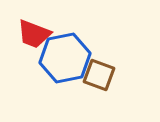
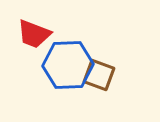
blue hexagon: moved 3 px right, 7 px down; rotated 9 degrees clockwise
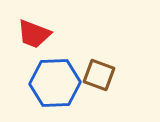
blue hexagon: moved 13 px left, 18 px down
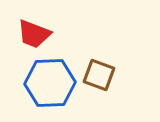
blue hexagon: moved 5 px left
